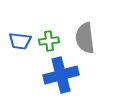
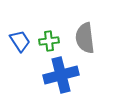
blue trapezoid: rotated 130 degrees counterclockwise
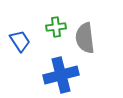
green cross: moved 7 px right, 14 px up
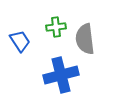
gray semicircle: moved 1 px down
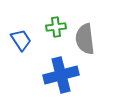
blue trapezoid: moved 1 px right, 1 px up
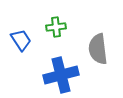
gray semicircle: moved 13 px right, 10 px down
